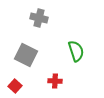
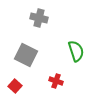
red cross: moved 1 px right; rotated 16 degrees clockwise
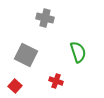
gray cross: moved 6 px right
green semicircle: moved 2 px right, 1 px down
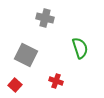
green semicircle: moved 2 px right, 4 px up
red square: moved 1 px up
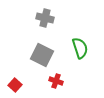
gray square: moved 16 px right
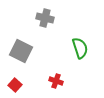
gray square: moved 21 px left, 4 px up
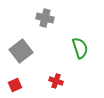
gray square: rotated 25 degrees clockwise
red square: rotated 24 degrees clockwise
